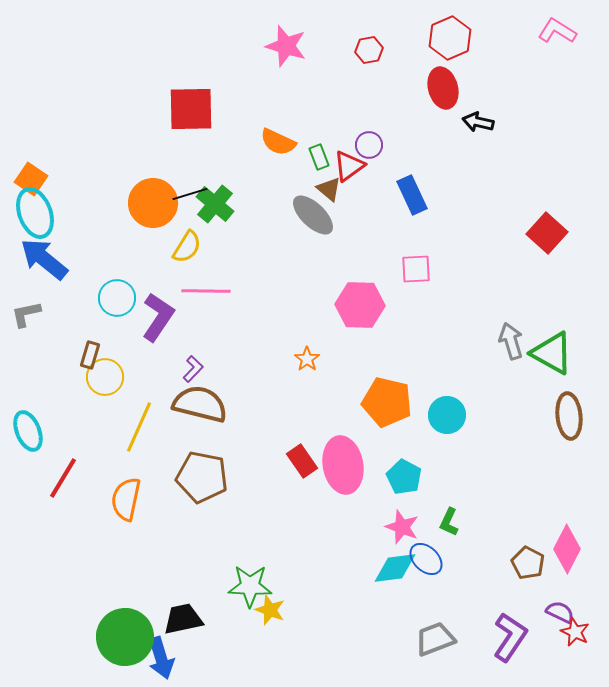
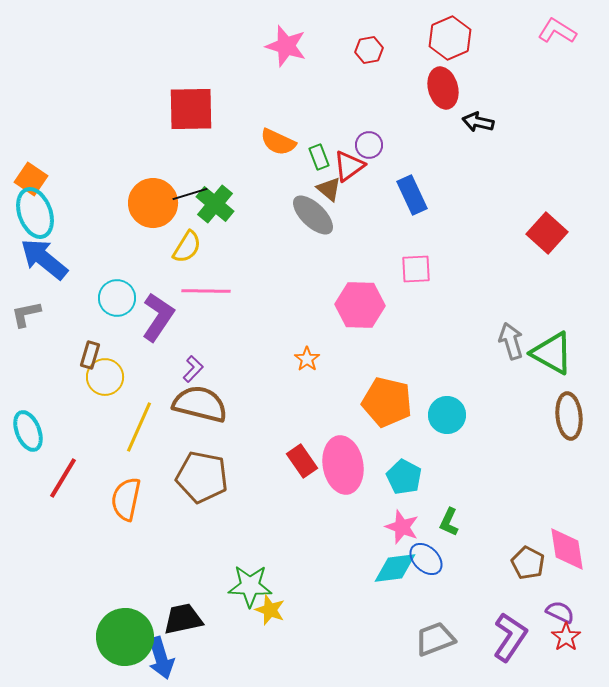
pink diamond at (567, 549): rotated 36 degrees counterclockwise
red star at (575, 632): moved 9 px left, 5 px down; rotated 12 degrees clockwise
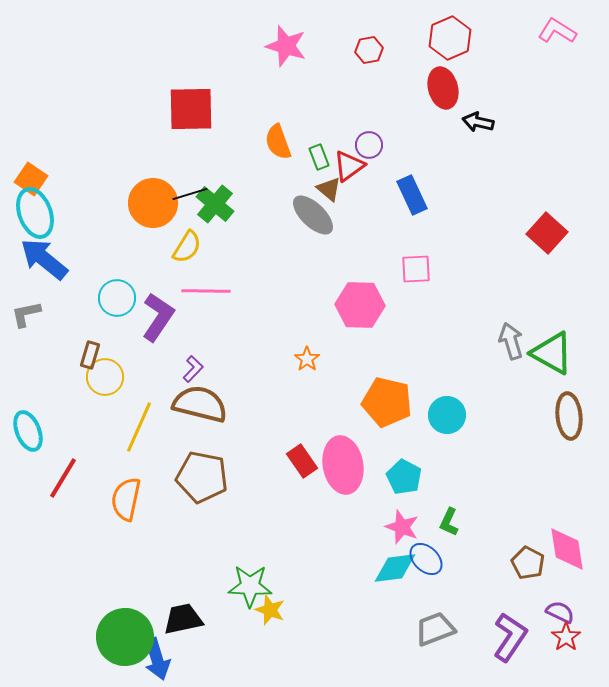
orange semicircle at (278, 142): rotated 45 degrees clockwise
gray trapezoid at (435, 639): moved 10 px up
blue arrow at (161, 658): moved 4 px left, 1 px down
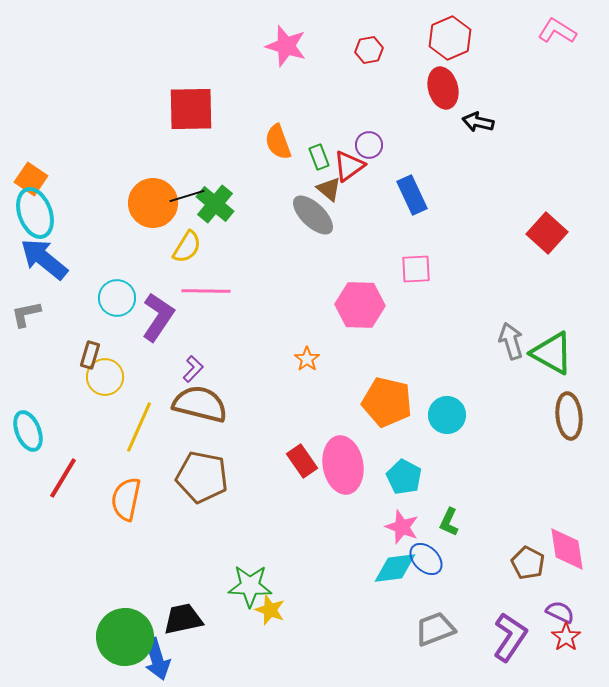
black line at (190, 194): moved 3 px left, 2 px down
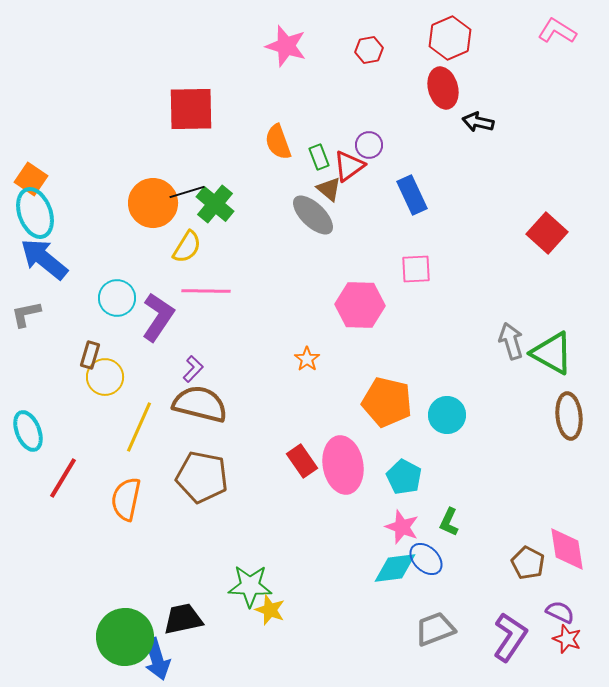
black line at (187, 196): moved 4 px up
red star at (566, 637): moved 1 px right, 2 px down; rotated 16 degrees counterclockwise
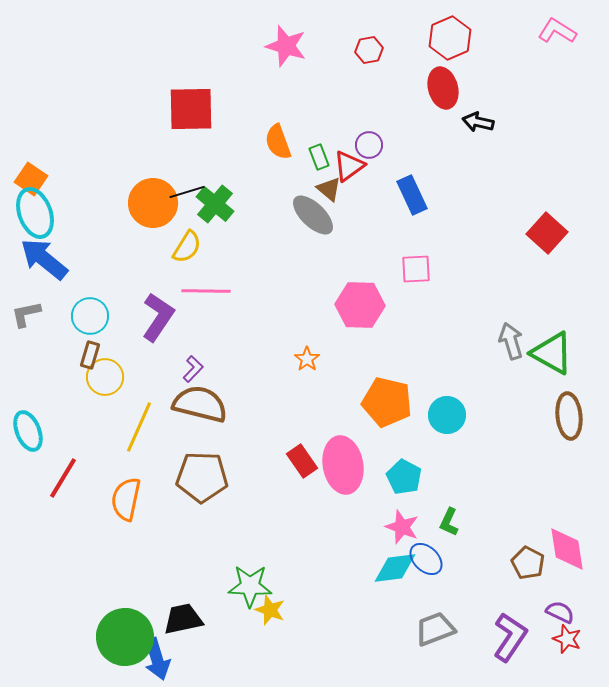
cyan circle at (117, 298): moved 27 px left, 18 px down
brown pentagon at (202, 477): rotated 9 degrees counterclockwise
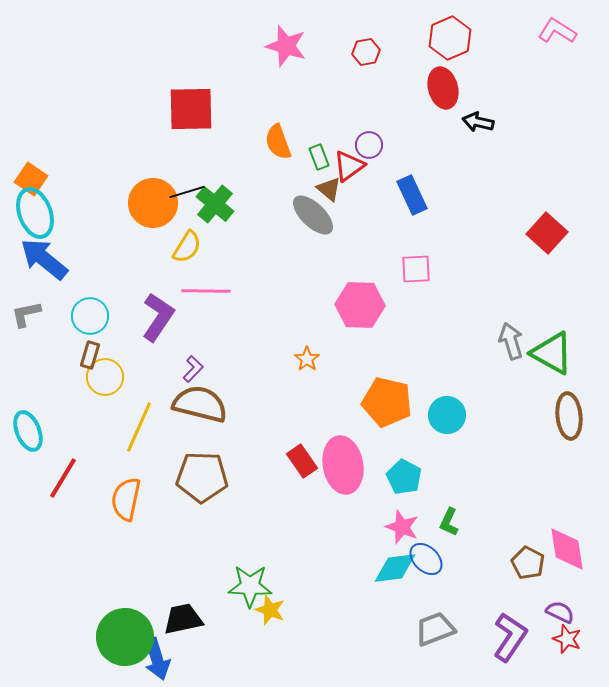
red hexagon at (369, 50): moved 3 px left, 2 px down
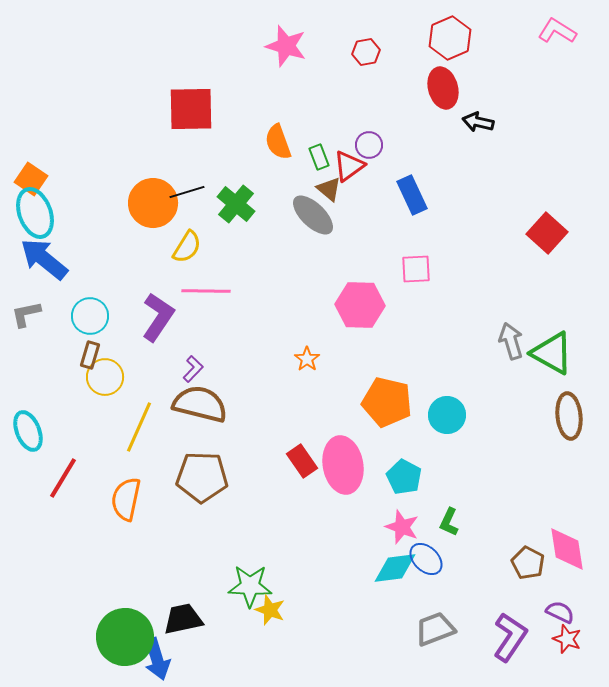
green cross at (215, 204): moved 21 px right
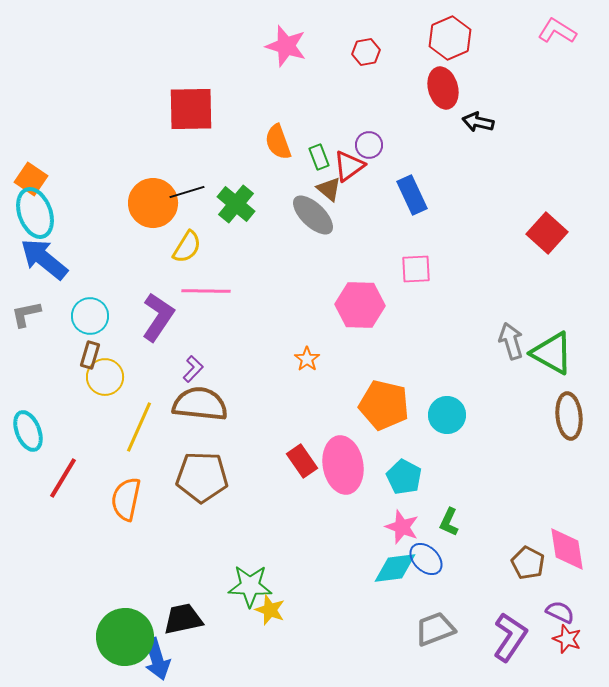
orange pentagon at (387, 402): moved 3 px left, 3 px down
brown semicircle at (200, 404): rotated 8 degrees counterclockwise
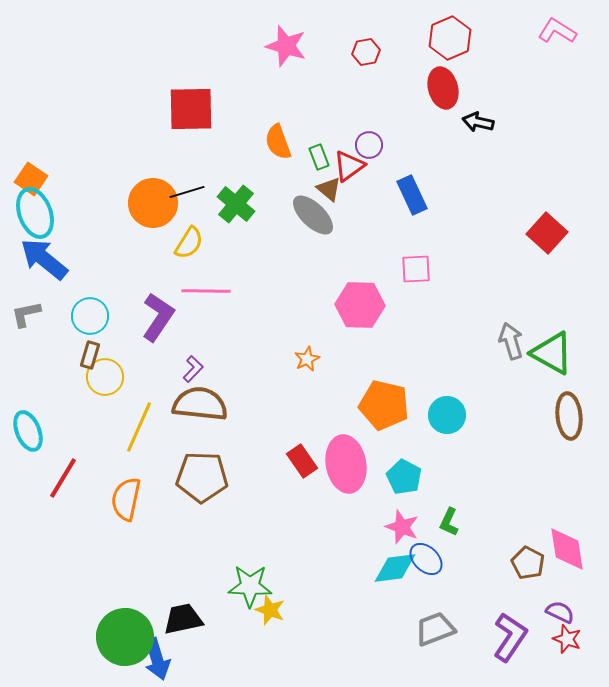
yellow semicircle at (187, 247): moved 2 px right, 4 px up
orange star at (307, 359): rotated 10 degrees clockwise
pink ellipse at (343, 465): moved 3 px right, 1 px up
